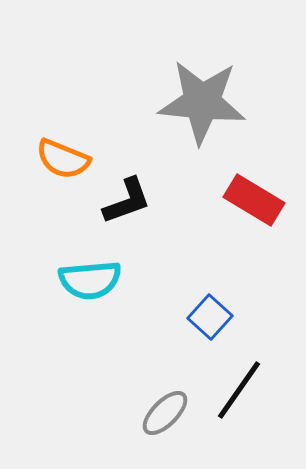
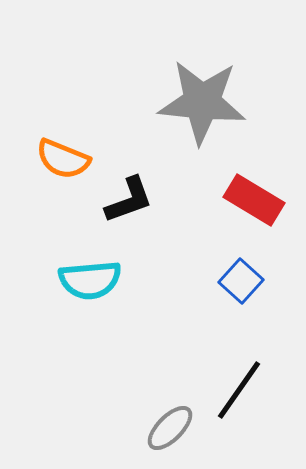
black L-shape: moved 2 px right, 1 px up
blue square: moved 31 px right, 36 px up
gray ellipse: moved 5 px right, 15 px down
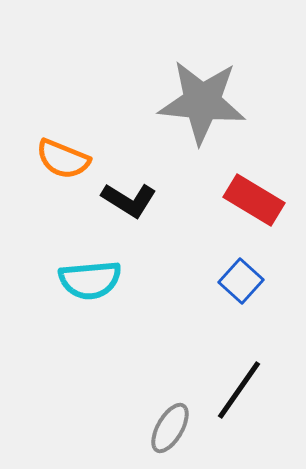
black L-shape: rotated 52 degrees clockwise
gray ellipse: rotated 15 degrees counterclockwise
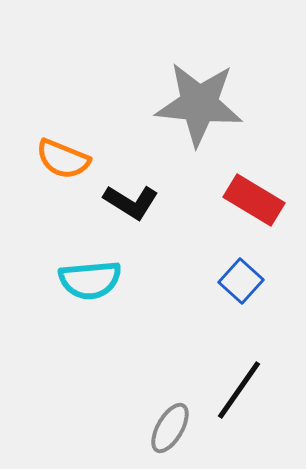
gray star: moved 3 px left, 2 px down
black L-shape: moved 2 px right, 2 px down
